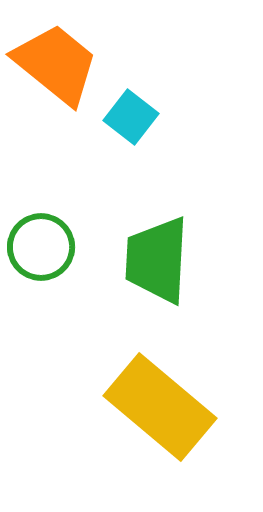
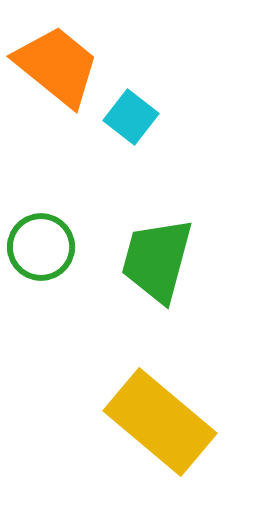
orange trapezoid: moved 1 px right, 2 px down
green trapezoid: rotated 12 degrees clockwise
yellow rectangle: moved 15 px down
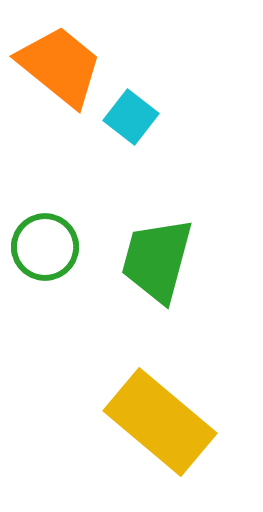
orange trapezoid: moved 3 px right
green circle: moved 4 px right
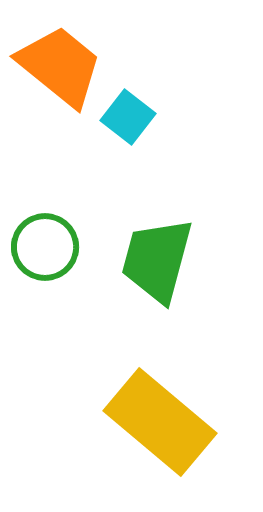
cyan square: moved 3 px left
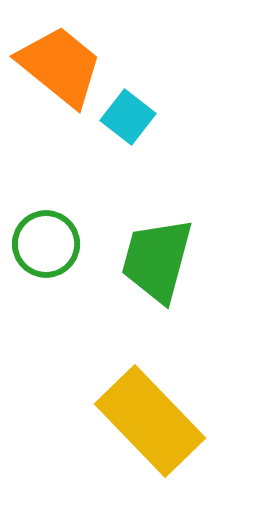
green circle: moved 1 px right, 3 px up
yellow rectangle: moved 10 px left, 1 px up; rotated 6 degrees clockwise
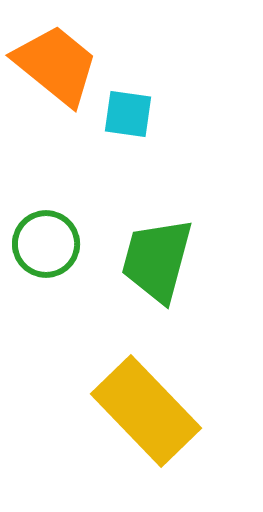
orange trapezoid: moved 4 px left, 1 px up
cyan square: moved 3 px up; rotated 30 degrees counterclockwise
yellow rectangle: moved 4 px left, 10 px up
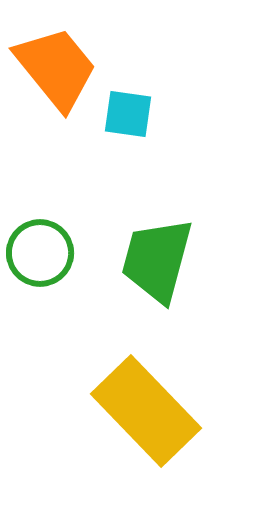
orange trapezoid: moved 3 px down; rotated 12 degrees clockwise
green circle: moved 6 px left, 9 px down
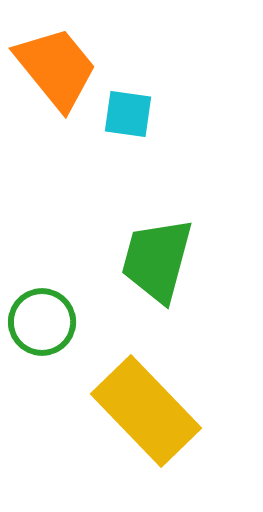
green circle: moved 2 px right, 69 px down
